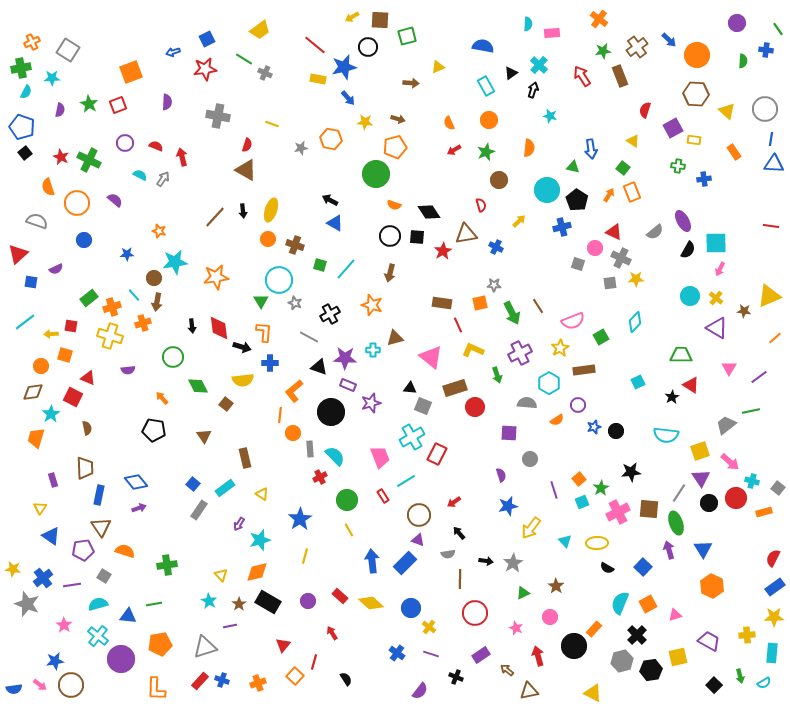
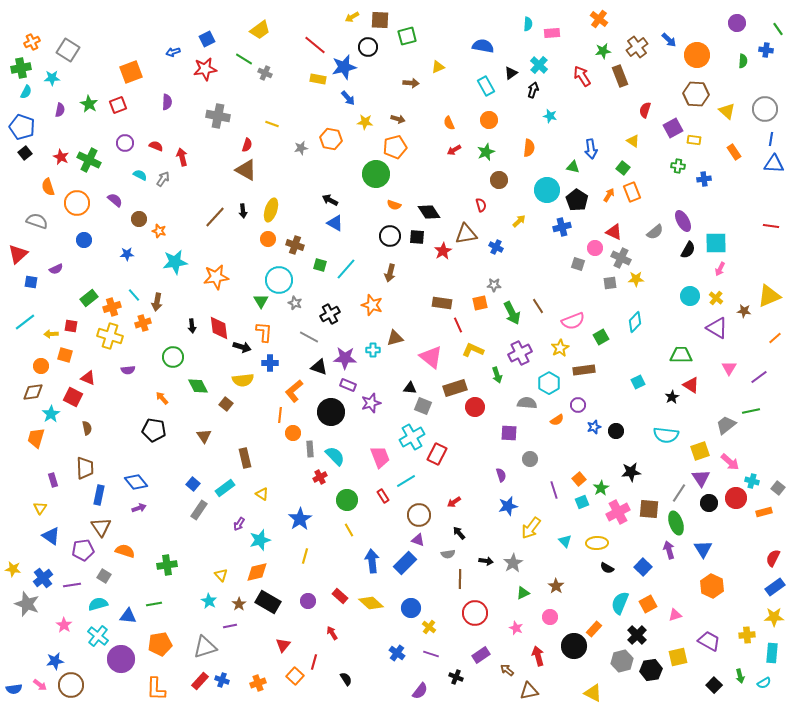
brown circle at (154, 278): moved 15 px left, 59 px up
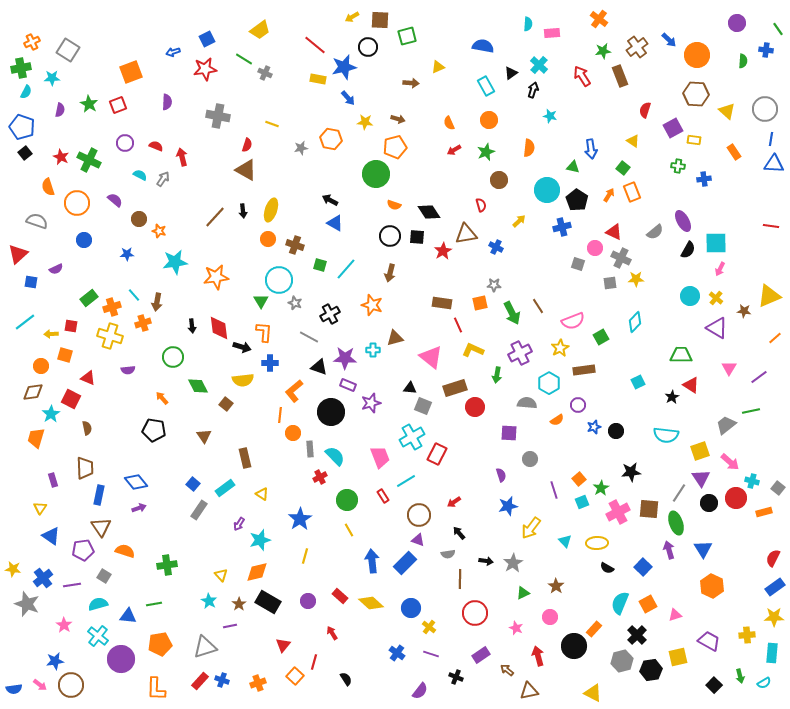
green arrow at (497, 375): rotated 28 degrees clockwise
red square at (73, 397): moved 2 px left, 2 px down
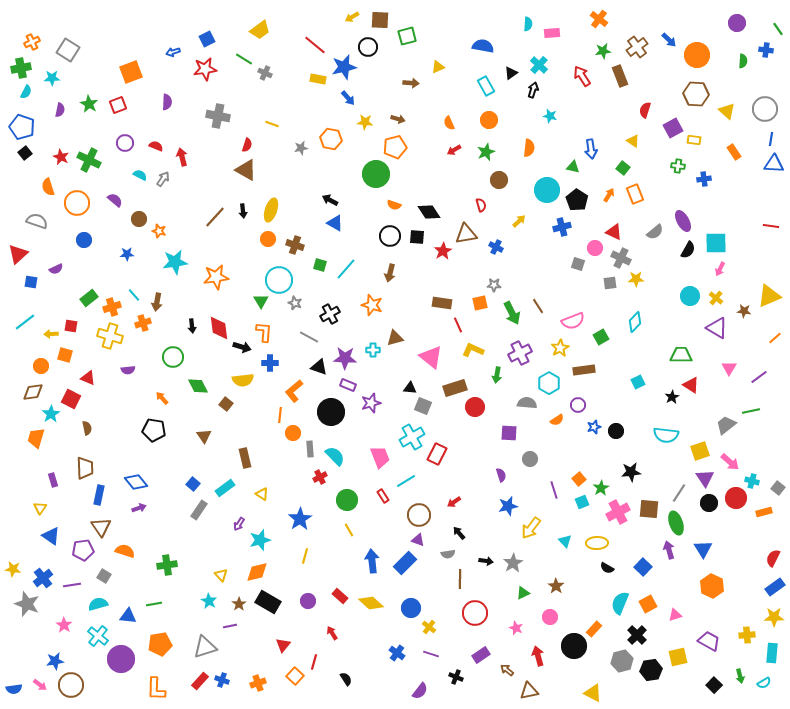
orange rectangle at (632, 192): moved 3 px right, 2 px down
purple triangle at (701, 478): moved 4 px right
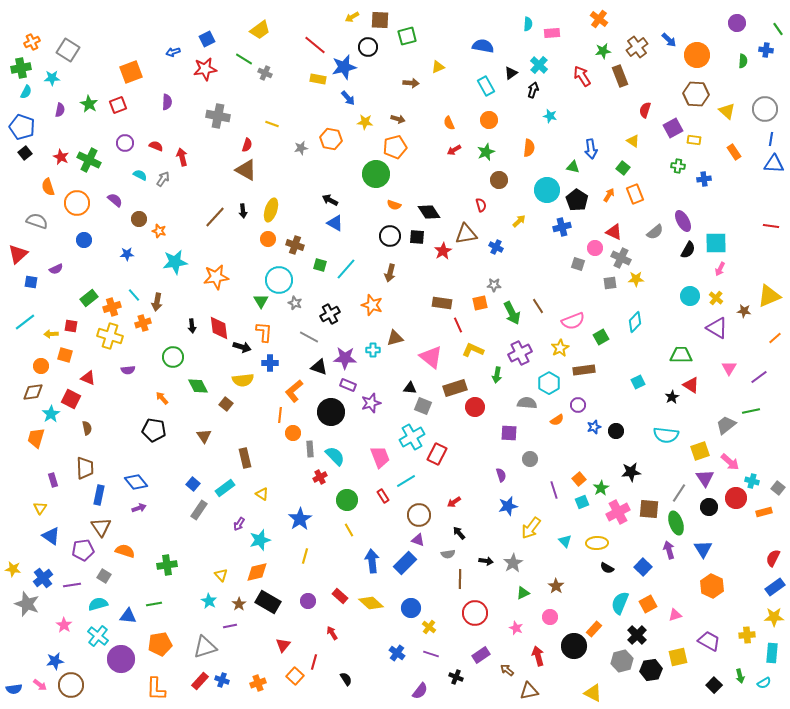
black circle at (709, 503): moved 4 px down
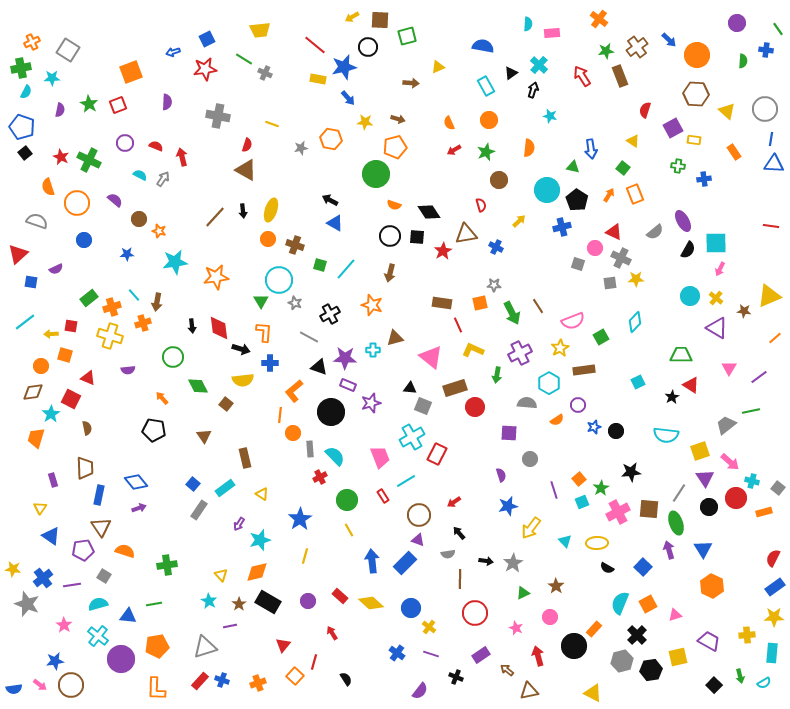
yellow trapezoid at (260, 30): rotated 30 degrees clockwise
green star at (603, 51): moved 3 px right
black arrow at (242, 347): moved 1 px left, 2 px down
orange pentagon at (160, 644): moved 3 px left, 2 px down
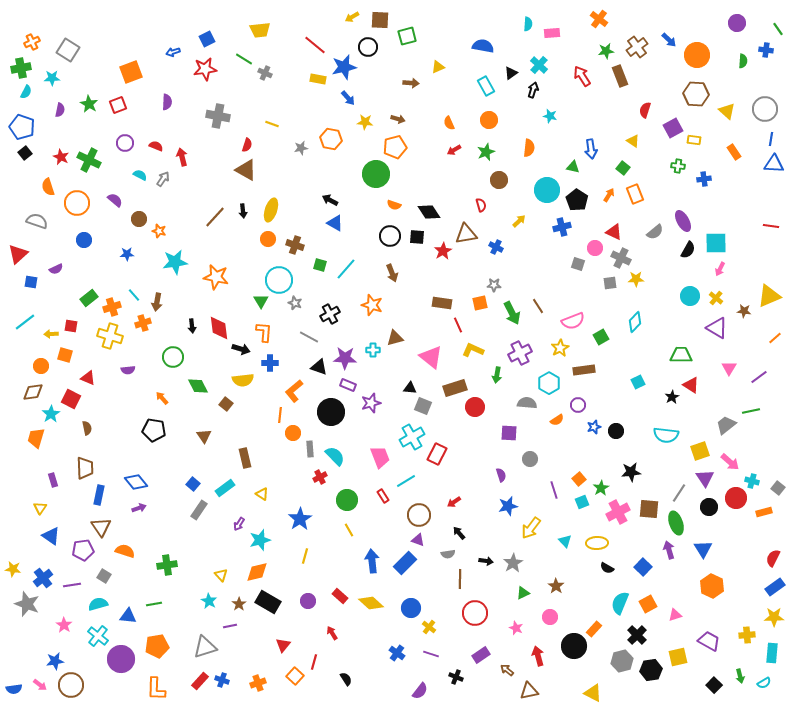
brown arrow at (390, 273): moved 2 px right; rotated 36 degrees counterclockwise
orange star at (216, 277): rotated 20 degrees clockwise
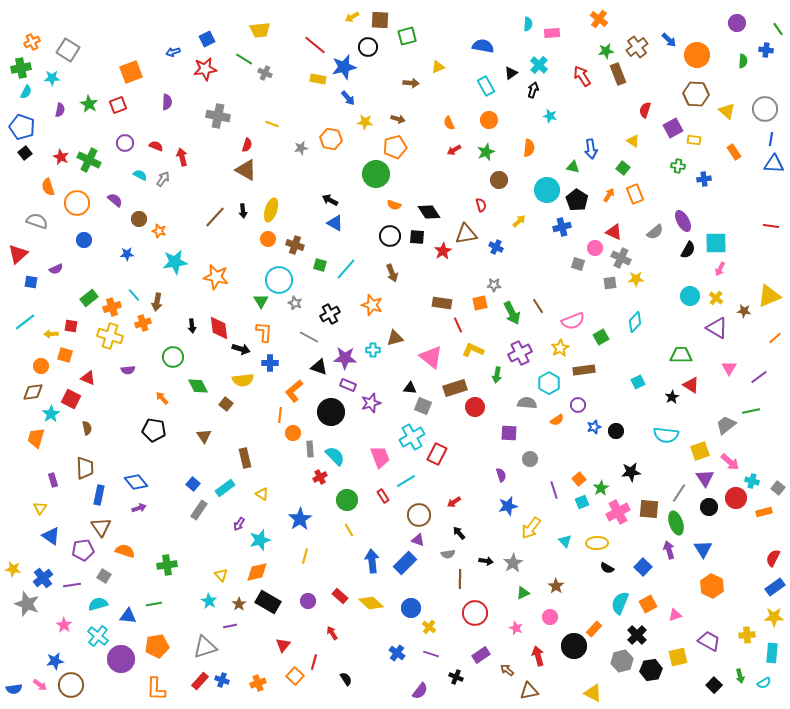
brown rectangle at (620, 76): moved 2 px left, 2 px up
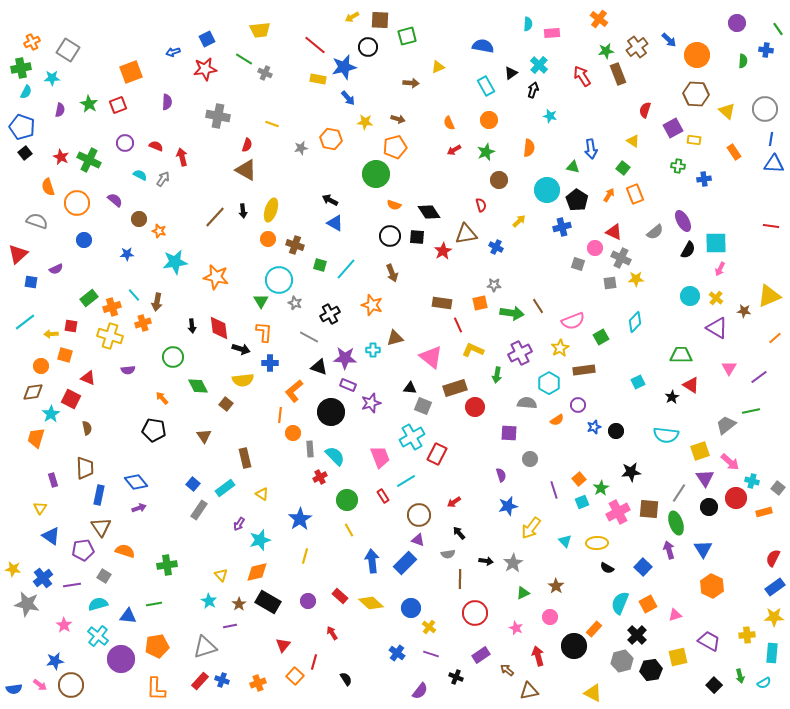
green arrow at (512, 313): rotated 55 degrees counterclockwise
gray star at (27, 604): rotated 10 degrees counterclockwise
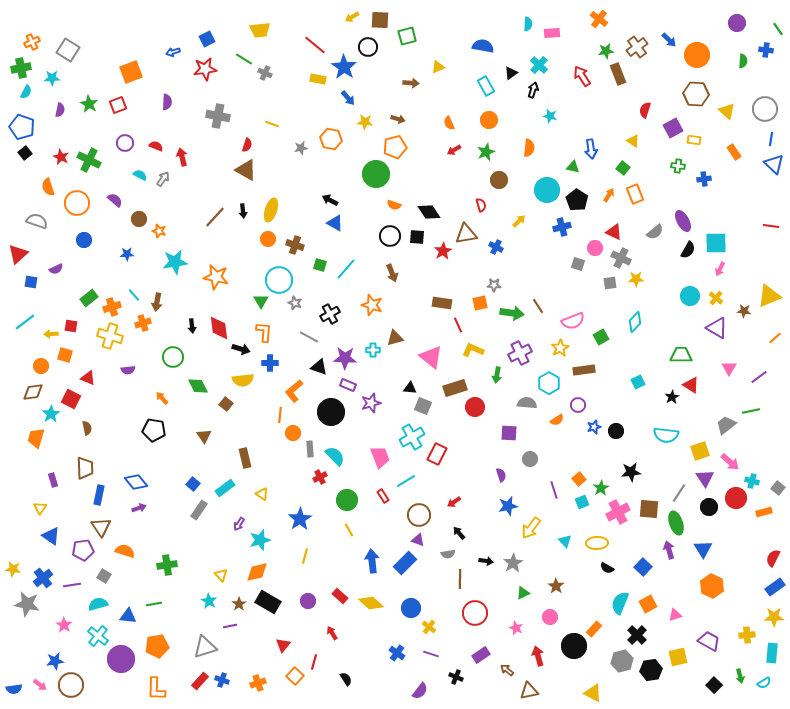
blue star at (344, 67): rotated 25 degrees counterclockwise
blue triangle at (774, 164): rotated 40 degrees clockwise
